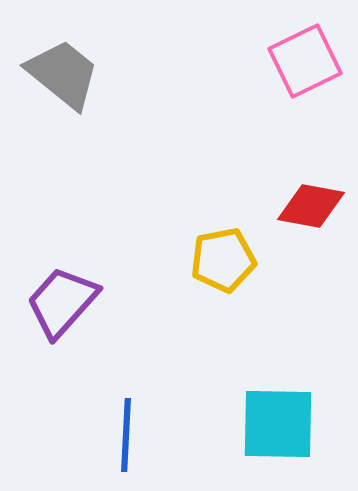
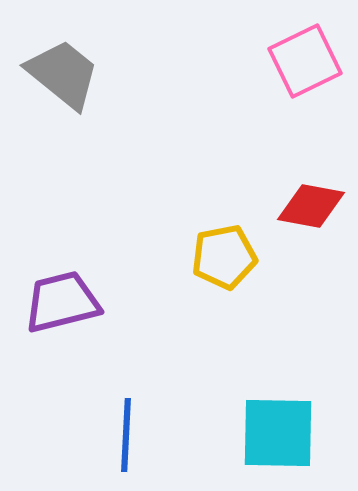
yellow pentagon: moved 1 px right, 3 px up
purple trapezoid: rotated 34 degrees clockwise
cyan square: moved 9 px down
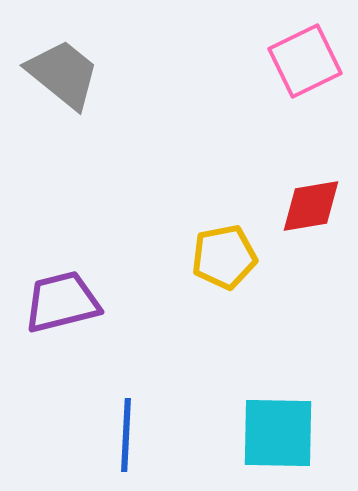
red diamond: rotated 20 degrees counterclockwise
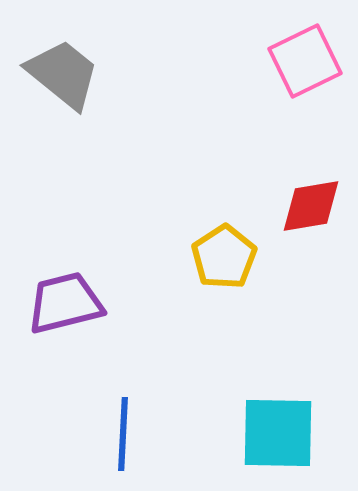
yellow pentagon: rotated 22 degrees counterclockwise
purple trapezoid: moved 3 px right, 1 px down
blue line: moved 3 px left, 1 px up
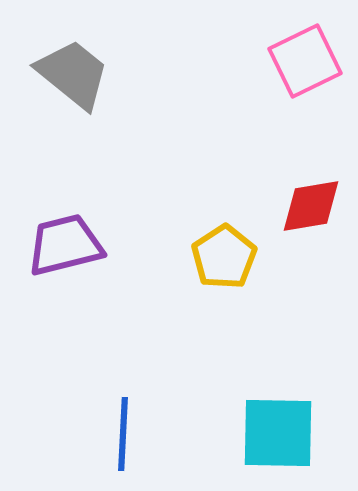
gray trapezoid: moved 10 px right
purple trapezoid: moved 58 px up
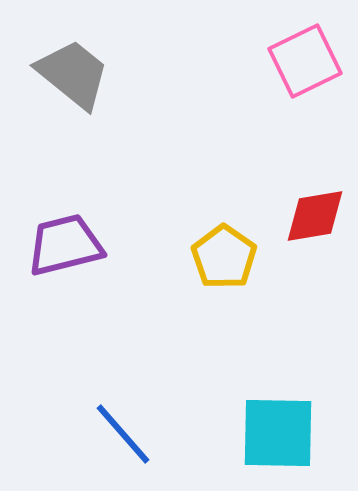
red diamond: moved 4 px right, 10 px down
yellow pentagon: rotated 4 degrees counterclockwise
blue line: rotated 44 degrees counterclockwise
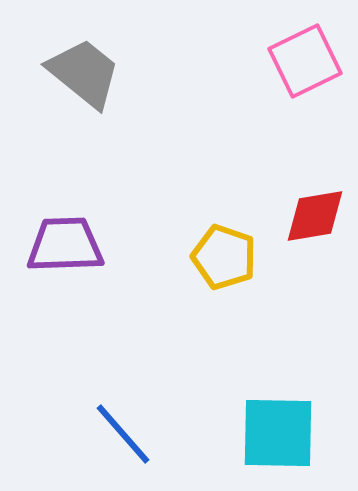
gray trapezoid: moved 11 px right, 1 px up
purple trapezoid: rotated 12 degrees clockwise
yellow pentagon: rotated 16 degrees counterclockwise
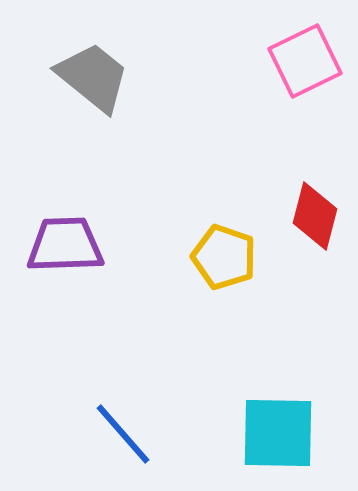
gray trapezoid: moved 9 px right, 4 px down
red diamond: rotated 66 degrees counterclockwise
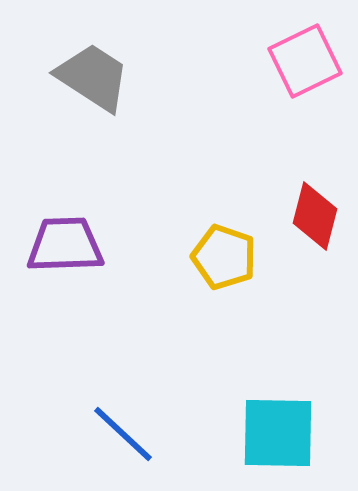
gray trapezoid: rotated 6 degrees counterclockwise
blue line: rotated 6 degrees counterclockwise
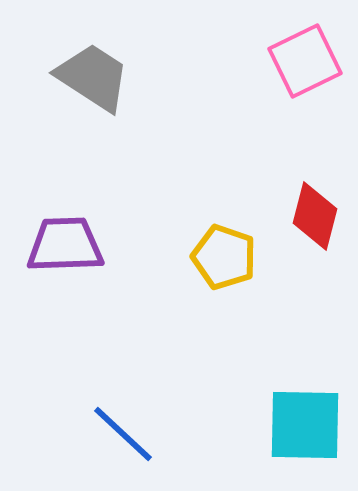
cyan square: moved 27 px right, 8 px up
